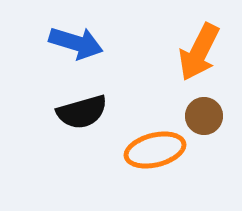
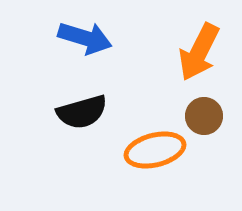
blue arrow: moved 9 px right, 5 px up
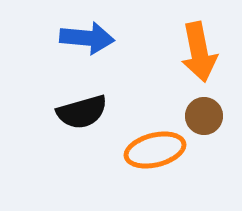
blue arrow: moved 2 px right; rotated 12 degrees counterclockwise
orange arrow: rotated 38 degrees counterclockwise
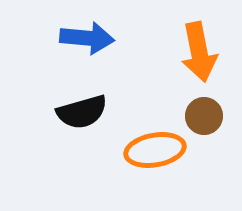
orange ellipse: rotated 4 degrees clockwise
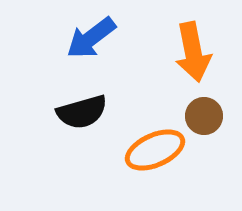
blue arrow: moved 4 px right; rotated 138 degrees clockwise
orange arrow: moved 6 px left
orange ellipse: rotated 14 degrees counterclockwise
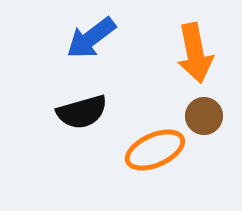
orange arrow: moved 2 px right, 1 px down
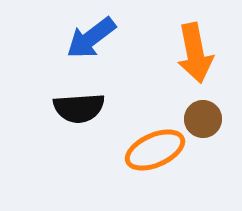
black semicircle: moved 3 px left, 4 px up; rotated 12 degrees clockwise
brown circle: moved 1 px left, 3 px down
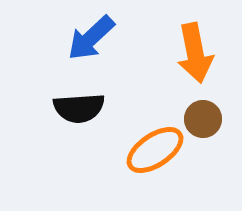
blue arrow: rotated 6 degrees counterclockwise
orange ellipse: rotated 10 degrees counterclockwise
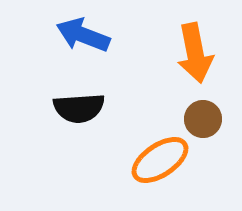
blue arrow: moved 8 px left, 3 px up; rotated 64 degrees clockwise
orange ellipse: moved 5 px right, 10 px down
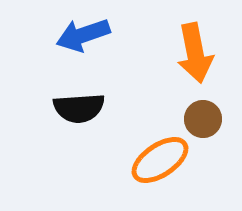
blue arrow: rotated 40 degrees counterclockwise
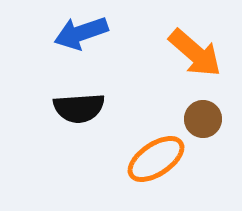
blue arrow: moved 2 px left, 2 px up
orange arrow: rotated 38 degrees counterclockwise
orange ellipse: moved 4 px left, 1 px up
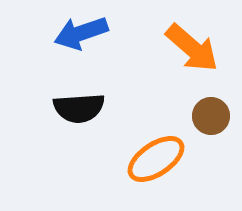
orange arrow: moved 3 px left, 5 px up
brown circle: moved 8 px right, 3 px up
